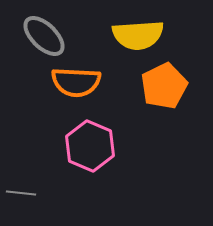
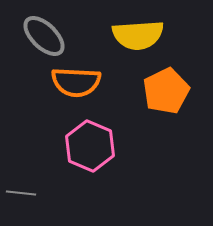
orange pentagon: moved 2 px right, 5 px down
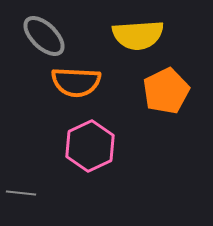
pink hexagon: rotated 12 degrees clockwise
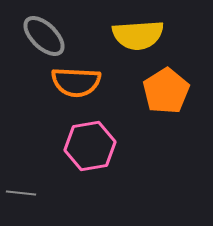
orange pentagon: rotated 6 degrees counterclockwise
pink hexagon: rotated 15 degrees clockwise
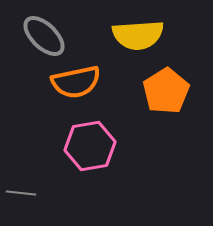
orange semicircle: rotated 15 degrees counterclockwise
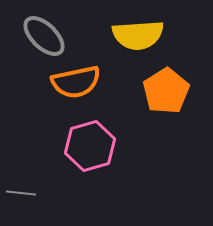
pink hexagon: rotated 6 degrees counterclockwise
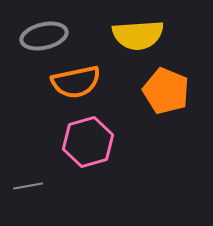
gray ellipse: rotated 57 degrees counterclockwise
orange pentagon: rotated 18 degrees counterclockwise
pink hexagon: moved 2 px left, 4 px up
gray line: moved 7 px right, 7 px up; rotated 16 degrees counterclockwise
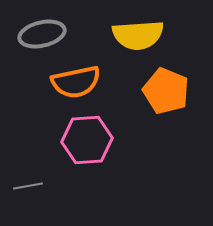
gray ellipse: moved 2 px left, 2 px up
pink hexagon: moved 1 px left, 2 px up; rotated 12 degrees clockwise
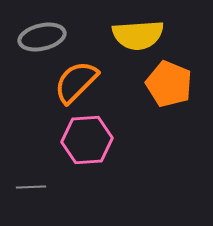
gray ellipse: moved 3 px down
orange semicircle: rotated 147 degrees clockwise
orange pentagon: moved 3 px right, 7 px up
gray line: moved 3 px right, 1 px down; rotated 8 degrees clockwise
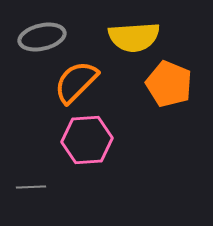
yellow semicircle: moved 4 px left, 2 px down
